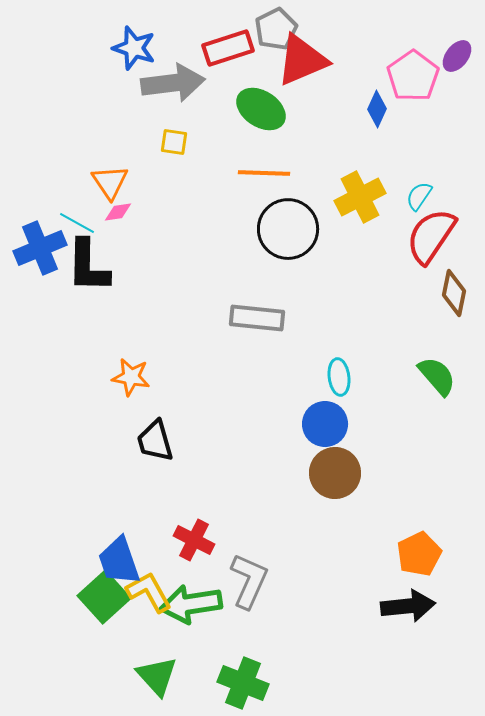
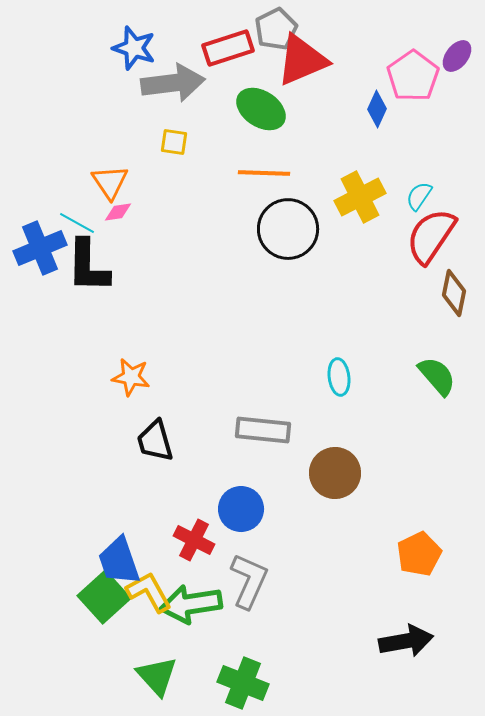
gray rectangle: moved 6 px right, 112 px down
blue circle: moved 84 px left, 85 px down
black arrow: moved 2 px left, 35 px down; rotated 4 degrees counterclockwise
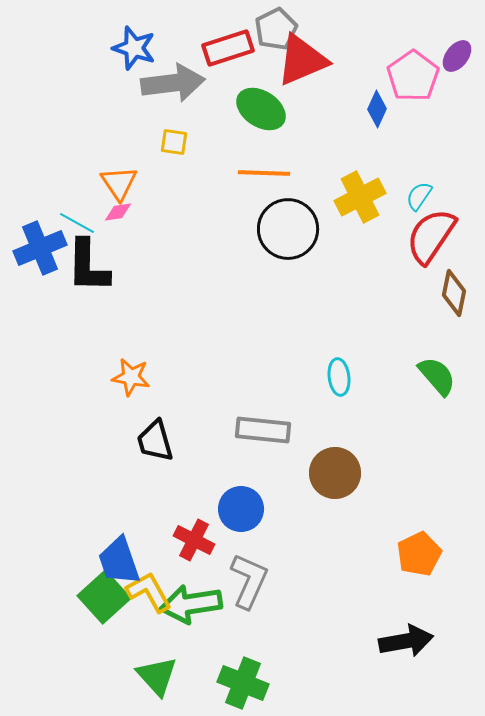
orange triangle: moved 9 px right, 1 px down
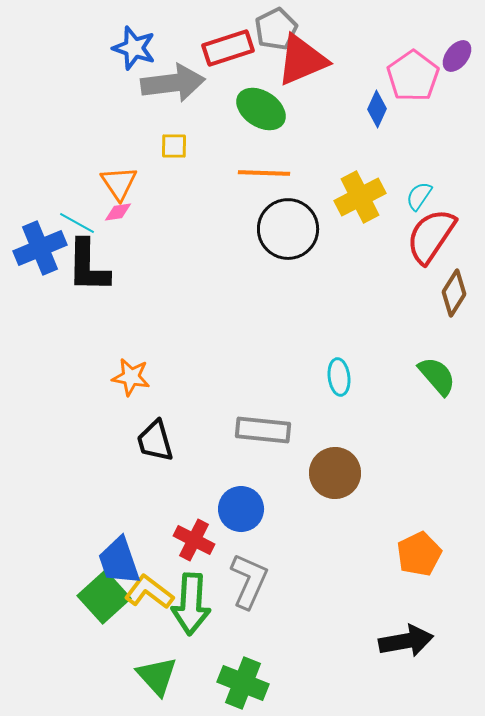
yellow square: moved 4 px down; rotated 8 degrees counterclockwise
brown diamond: rotated 21 degrees clockwise
yellow L-shape: rotated 24 degrees counterclockwise
green arrow: rotated 78 degrees counterclockwise
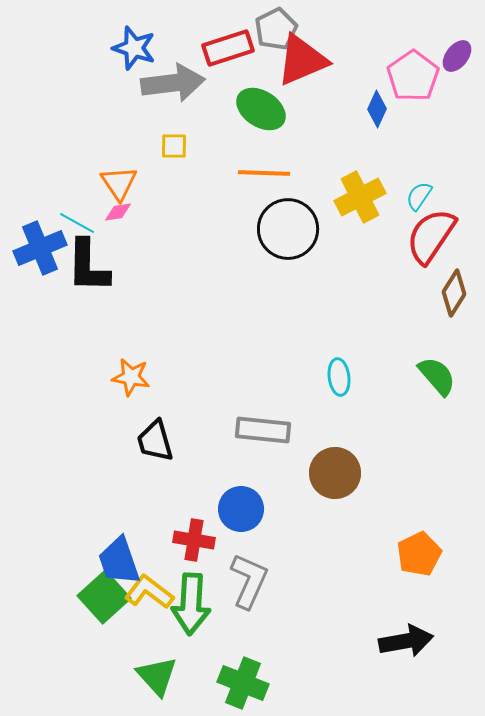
red cross: rotated 18 degrees counterclockwise
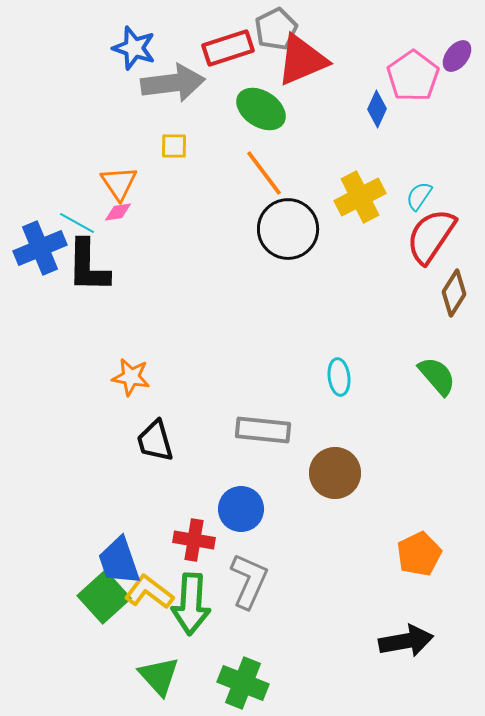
orange line: rotated 51 degrees clockwise
green triangle: moved 2 px right
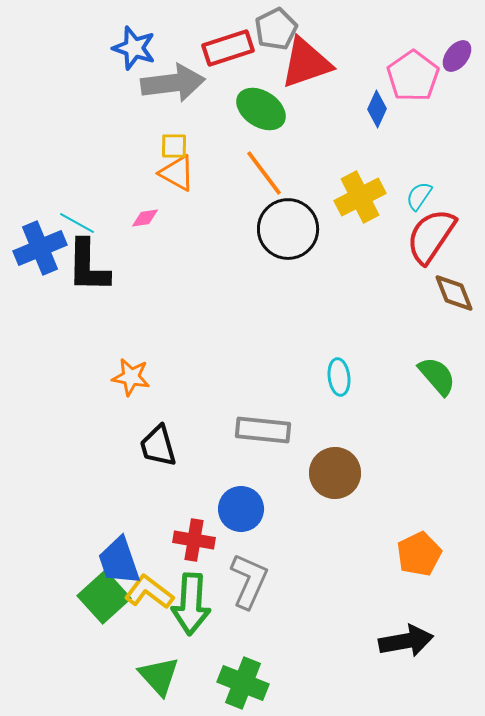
red triangle: moved 4 px right, 3 px down; rotated 4 degrees clockwise
orange triangle: moved 58 px right, 10 px up; rotated 27 degrees counterclockwise
pink diamond: moved 27 px right, 6 px down
brown diamond: rotated 54 degrees counterclockwise
black trapezoid: moved 3 px right, 5 px down
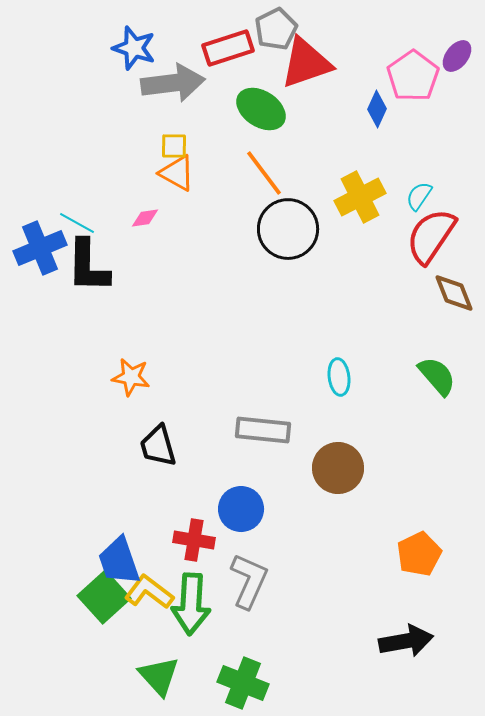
brown circle: moved 3 px right, 5 px up
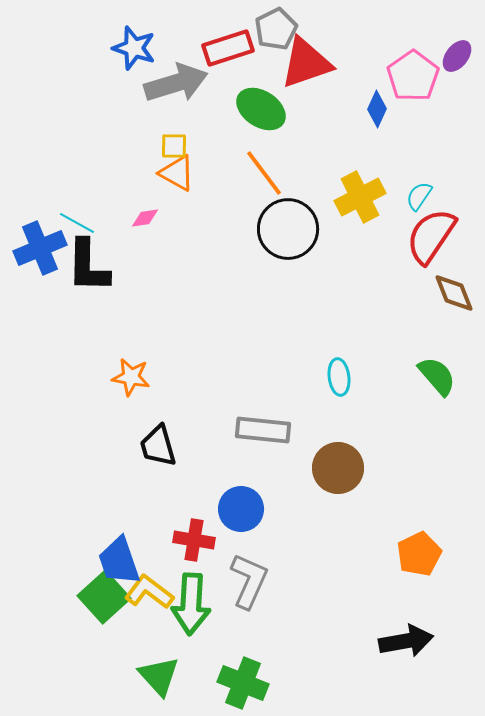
gray arrow: moved 3 px right; rotated 10 degrees counterclockwise
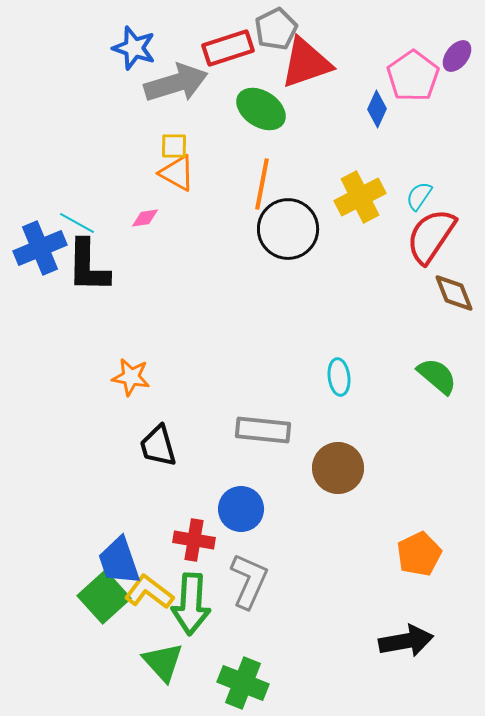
orange line: moved 2 px left, 11 px down; rotated 48 degrees clockwise
green semicircle: rotated 9 degrees counterclockwise
green triangle: moved 4 px right, 14 px up
